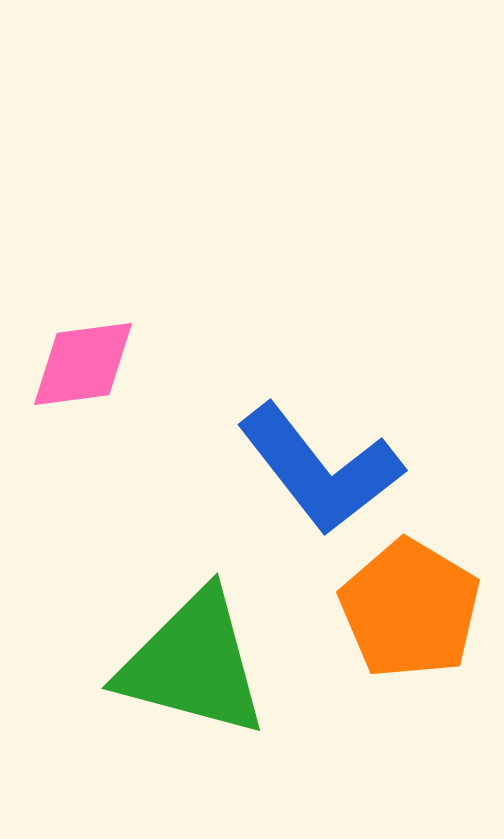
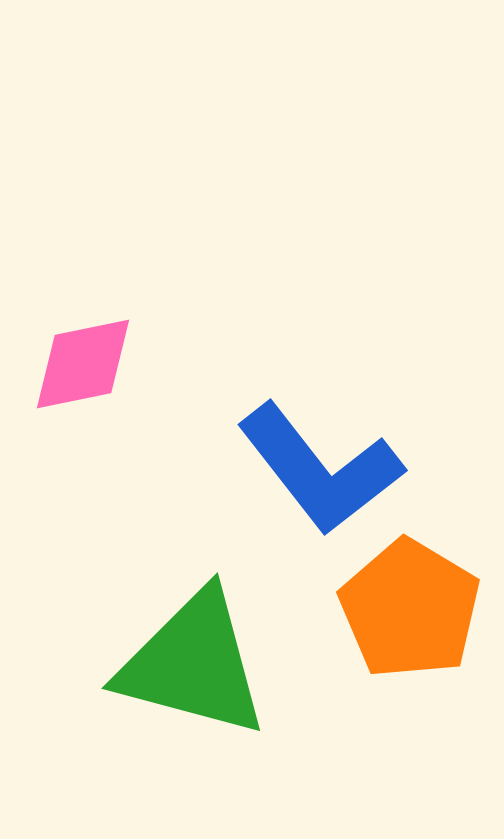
pink diamond: rotated 4 degrees counterclockwise
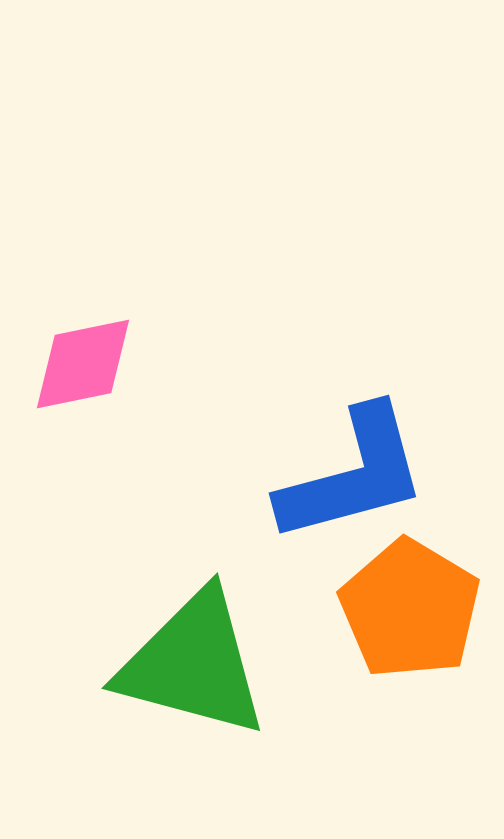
blue L-shape: moved 33 px right, 6 px down; rotated 67 degrees counterclockwise
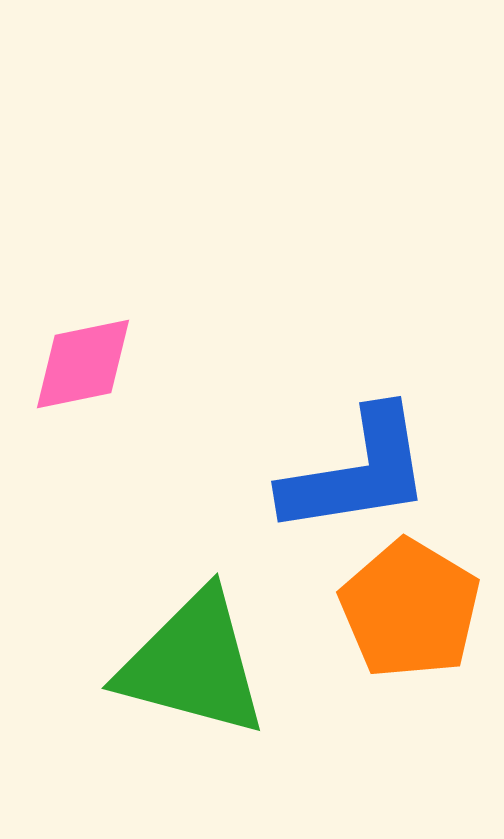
blue L-shape: moved 4 px right, 3 px up; rotated 6 degrees clockwise
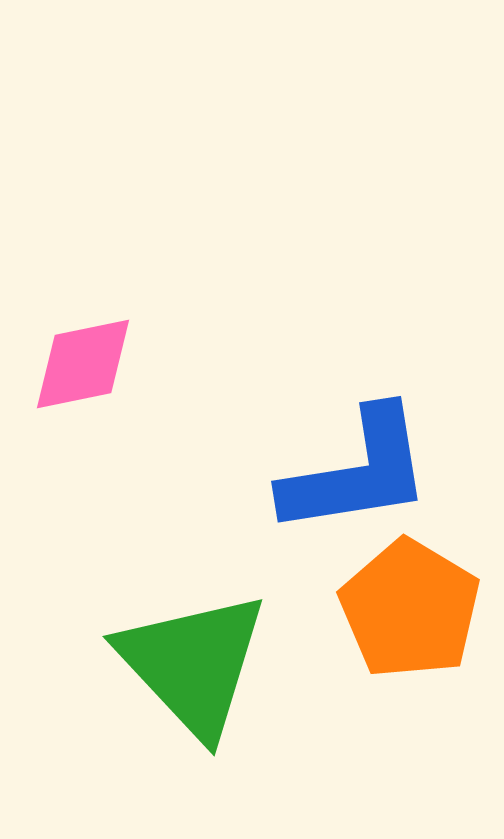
green triangle: rotated 32 degrees clockwise
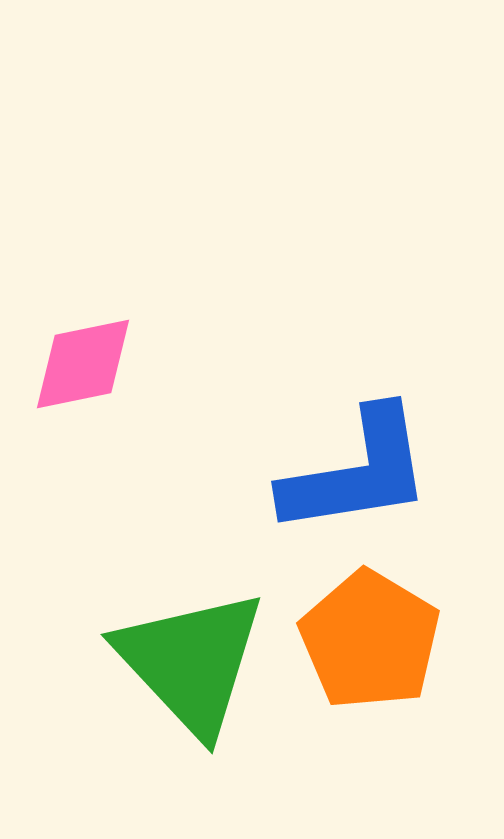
orange pentagon: moved 40 px left, 31 px down
green triangle: moved 2 px left, 2 px up
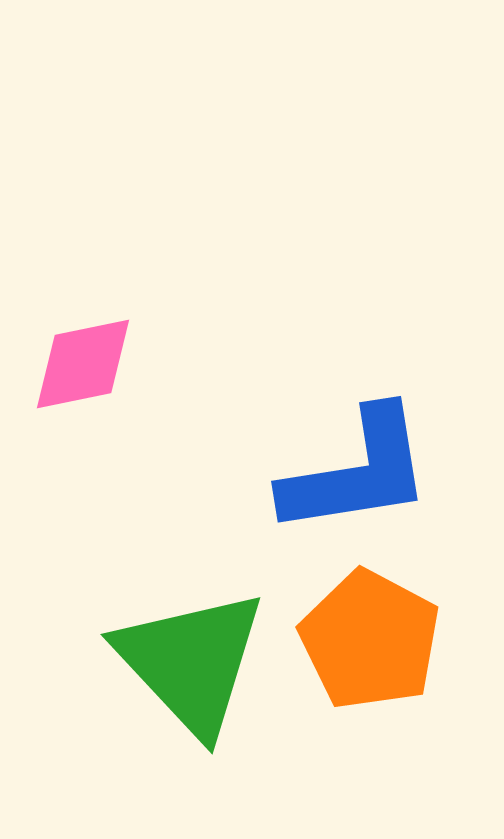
orange pentagon: rotated 3 degrees counterclockwise
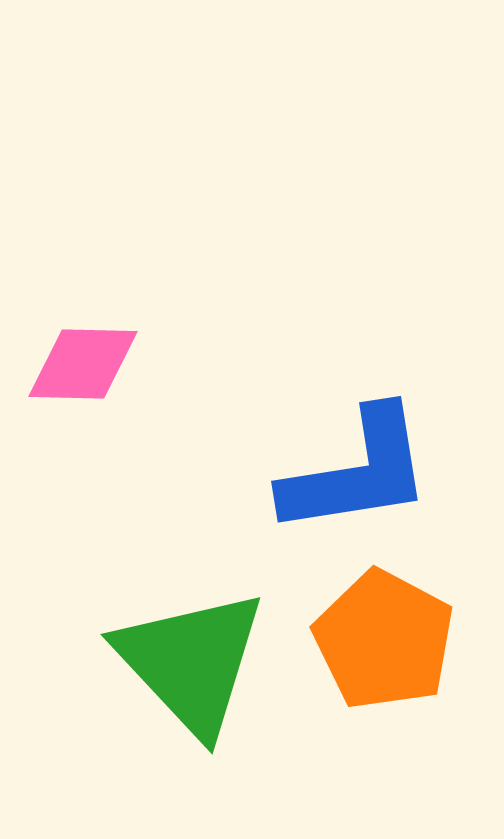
pink diamond: rotated 13 degrees clockwise
orange pentagon: moved 14 px right
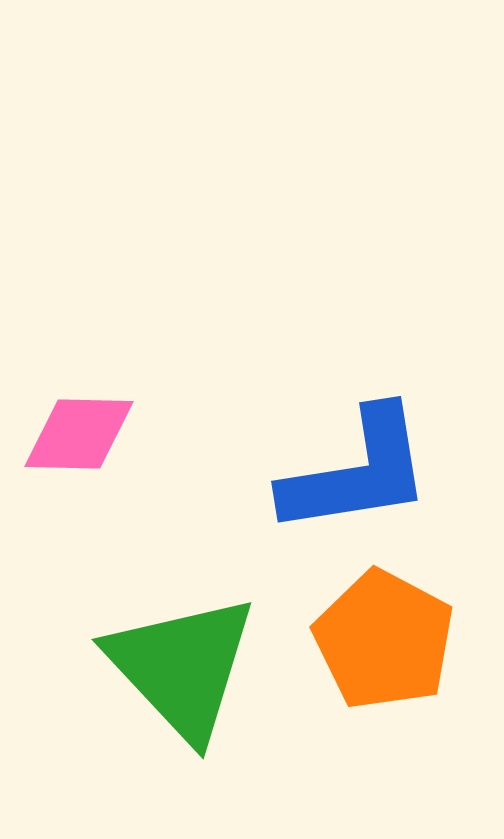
pink diamond: moved 4 px left, 70 px down
green triangle: moved 9 px left, 5 px down
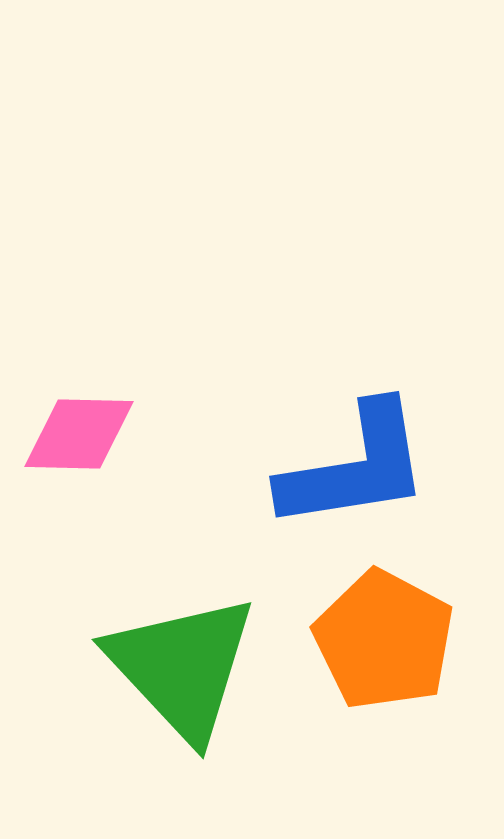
blue L-shape: moved 2 px left, 5 px up
